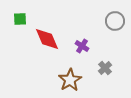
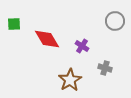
green square: moved 6 px left, 5 px down
red diamond: rotated 8 degrees counterclockwise
gray cross: rotated 32 degrees counterclockwise
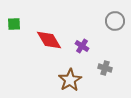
red diamond: moved 2 px right, 1 px down
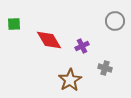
purple cross: rotated 32 degrees clockwise
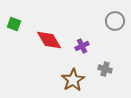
green square: rotated 24 degrees clockwise
gray cross: moved 1 px down
brown star: moved 3 px right
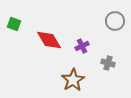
gray cross: moved 3 px right, 6 px up
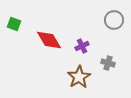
gray circle: moved 1 px left, 1 px up
brown star: moved 6 px right, 3 px up
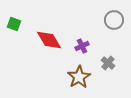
gray cross: rotated 24 degrees clockwise
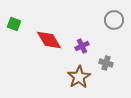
gray cross: moved 2 px left; rotated 24 degrees counterclockwise
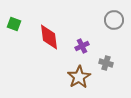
red diamond: moved 3 px up; rotated 24 degrees clockwise
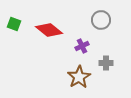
gray circle: moved 13 px left
red diamond: moved 7 px up; rotated 44 degrees counterclockwise
gray cross: rotated 16 degrees counterclockwise
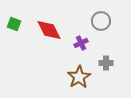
gray circle: moved 1 px down
red diamond: rotated 24 degrees clockwise
purple cross: moved 1 px left, 3 px up
